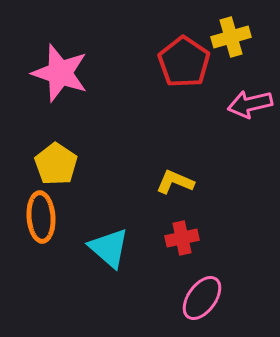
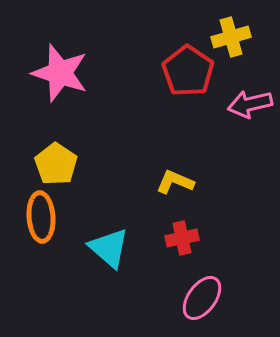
red pentagon: moved 4 px right, 9 px down
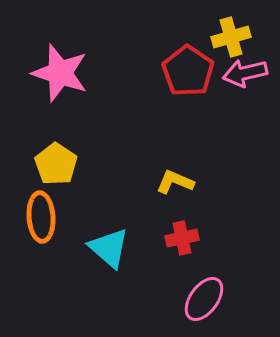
pink arrow: moved 5 px left, 31 px up
pink ellipse: moved 2 px right, 1 px down
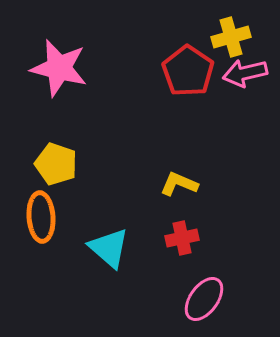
pink star: moved 1 px left, 5 px up; rotated 4 degrees counterclockwise
yellow pentagon: rotated 15 degrees counterclockwise
yellow L-shape: moved 4 px right, 2 px down
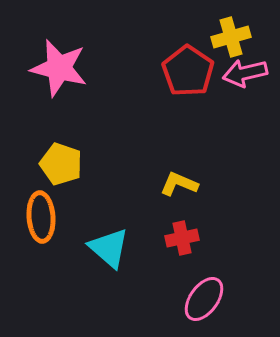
yellow pentagon: moved 5 px right
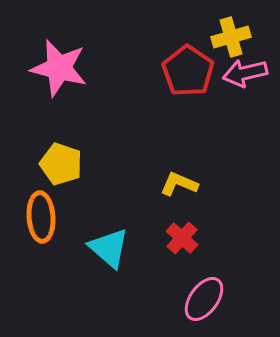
red cross: rotated 36 degrees counterclockwise
